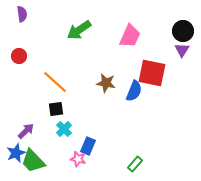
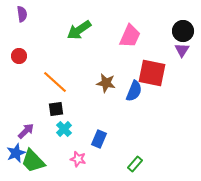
blue rectangle: moved 11 px right, 7 px up
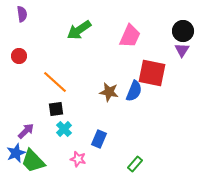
brown star: moved 3 px right, 9 px down
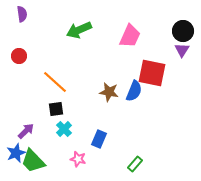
green arrow: rotated 10 degrees clockwise
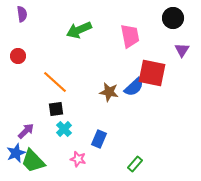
black circle: moved 10 px left, 13 px up
pink trapezoid: rotated 35 degrees counterclockwise
red circle: moved 1 px left
blue semicircle: moved 4 px up; rotated 25 degrees clockwise
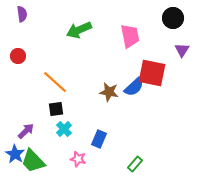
blue star: moved 1 px left, 1 px down; rotated 18 degrees counterclockwise
